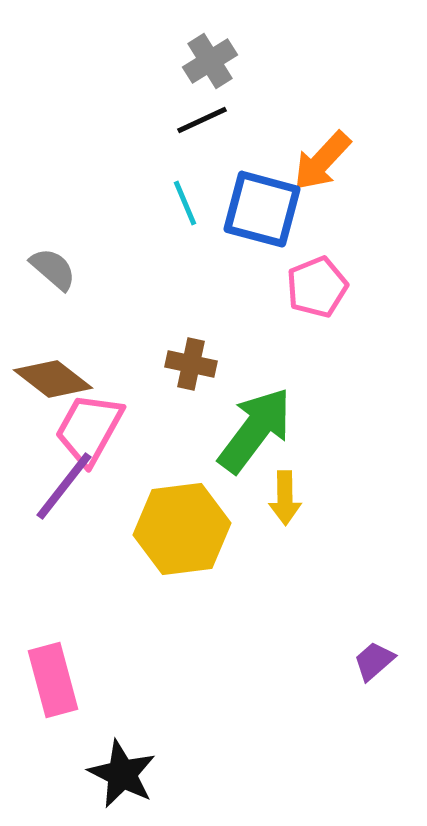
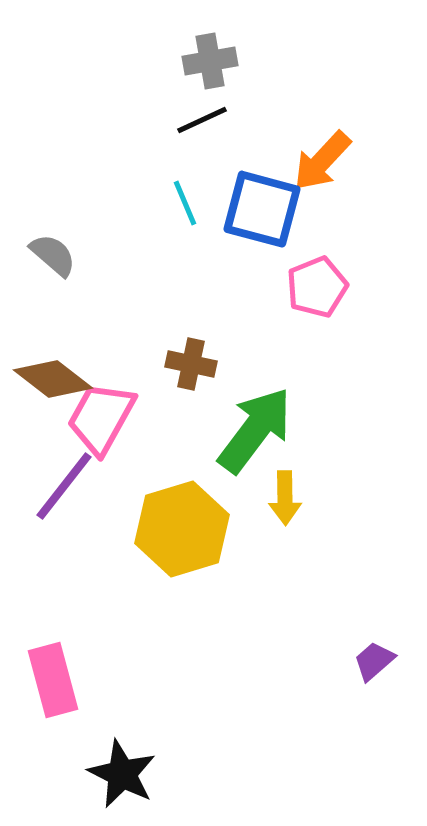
gray cross: rotated 22 degrees clockwise
gray semicircle: moved 14 px up
pink trapezoid: moved 12 px right, 11 px up
yellow hexagon: rotated 10 degrees counterclockwise
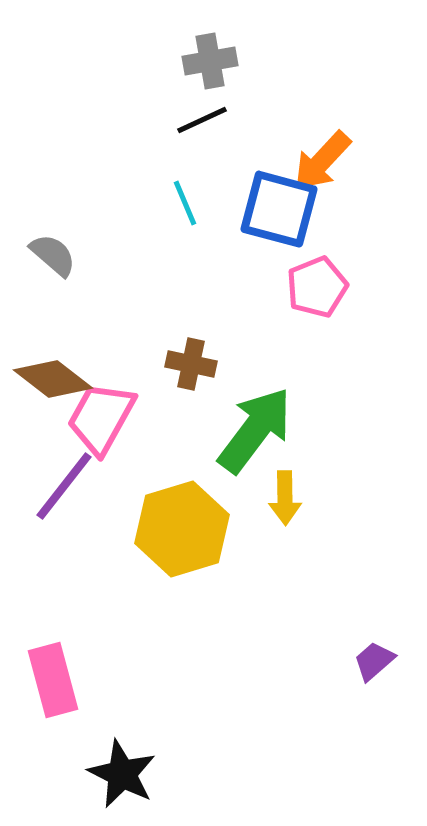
blue square: moved 17 px right
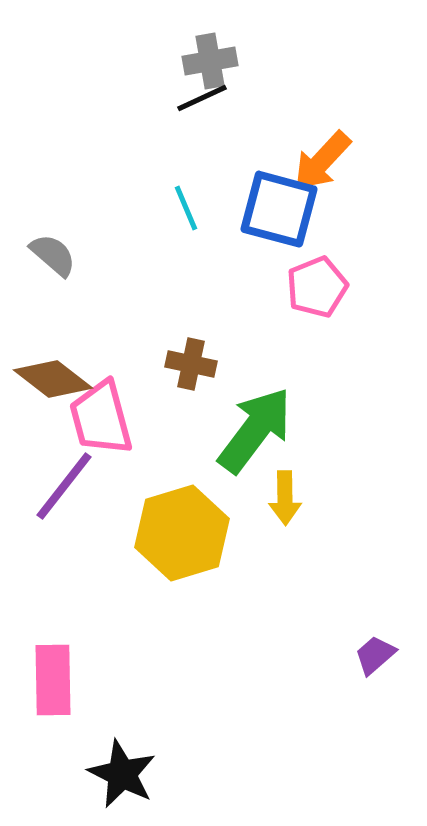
black line: moved 22 px up
cyan line: moved 1 px right, 5 px down
pink trapezoid: rotated 44 degrees counterclockwise
yellow hexagon: moved 4 px down
purple trapezoid: moved 1 px right, 6 px up
pink rectangle: rotated 14 degrees clockwise
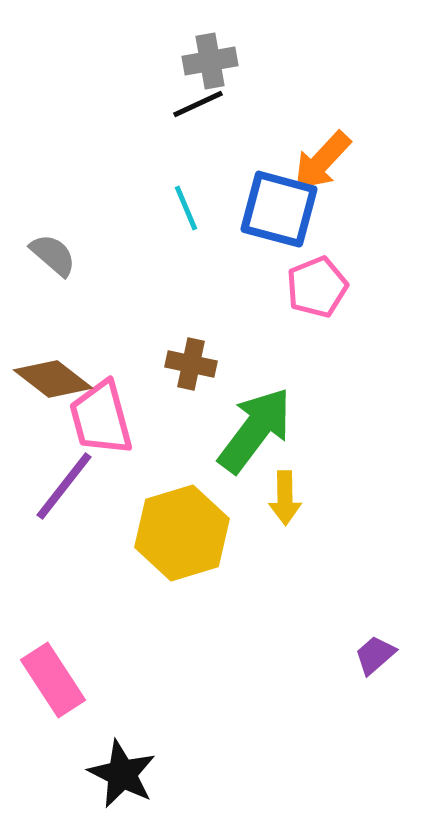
black line: moved 4 px left, 6 px down
pink rectangle: rotated 32 degrees counterclockwise
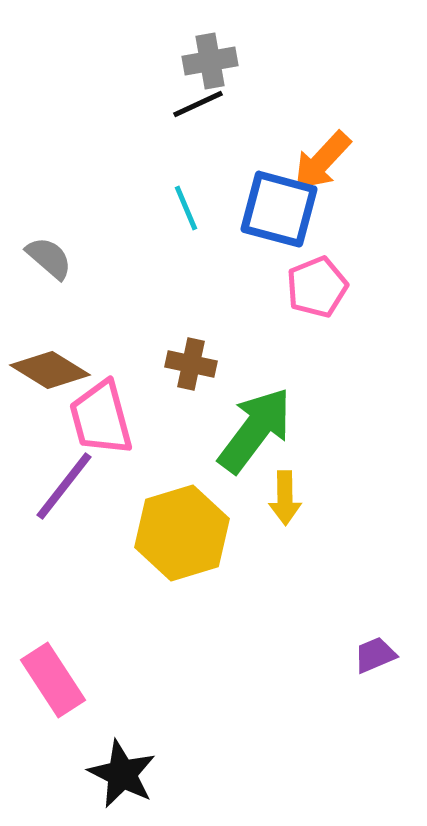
gray semicircle: moved 4 px left, 3 px down
brown diamond: moved 3 px left, 9 px up; rotated 6 degrees counterclockwise
purple trapezoid: rotated 18 degrees clockwise
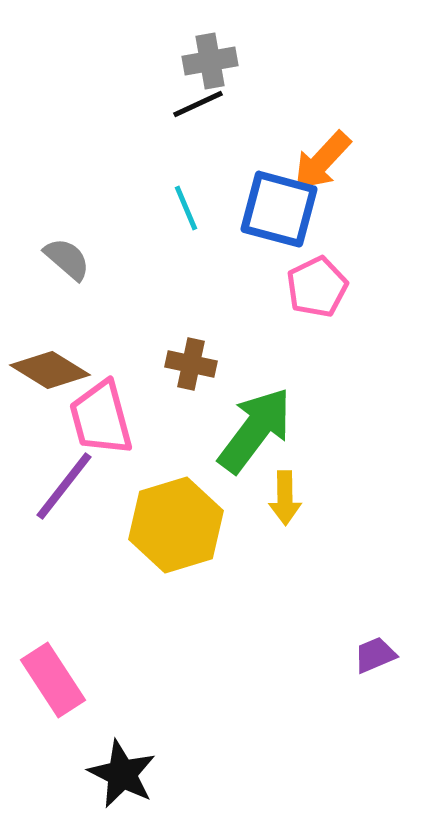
gray semicircle: moved 18 px right, 1 px down
pink pentagon: rotated 4 degrees counterclockwise
yellow hexagon: moved 6 px left, 8 px up
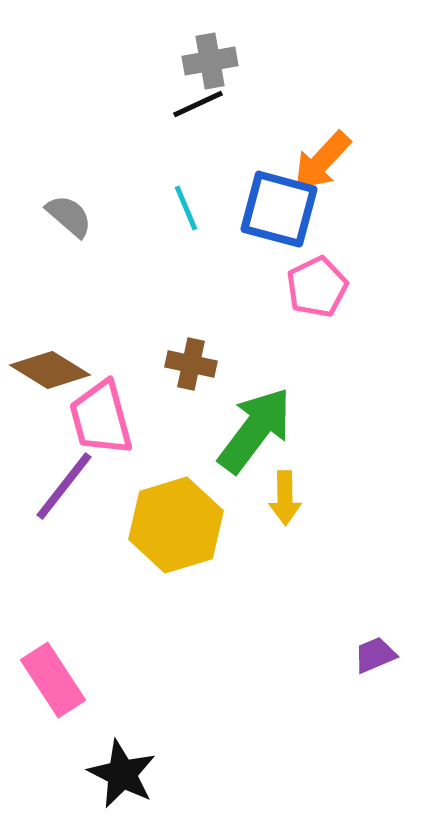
gray semicircle: moved 2 px right, 43 px up
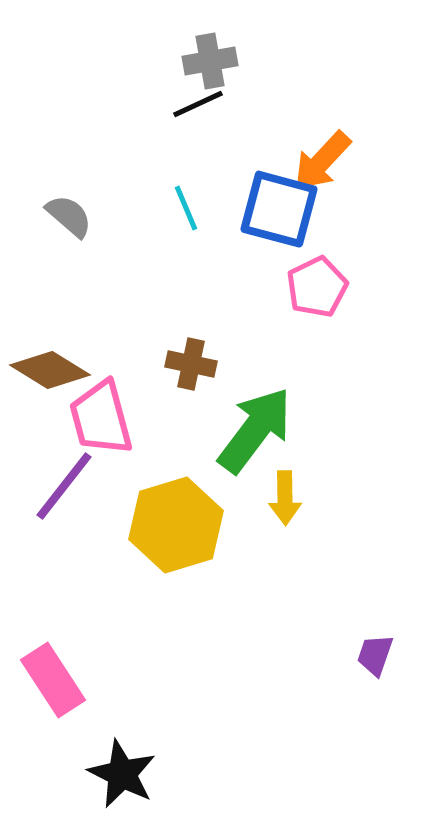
purple trapezoid: rotated 48 degrees counterclockwise
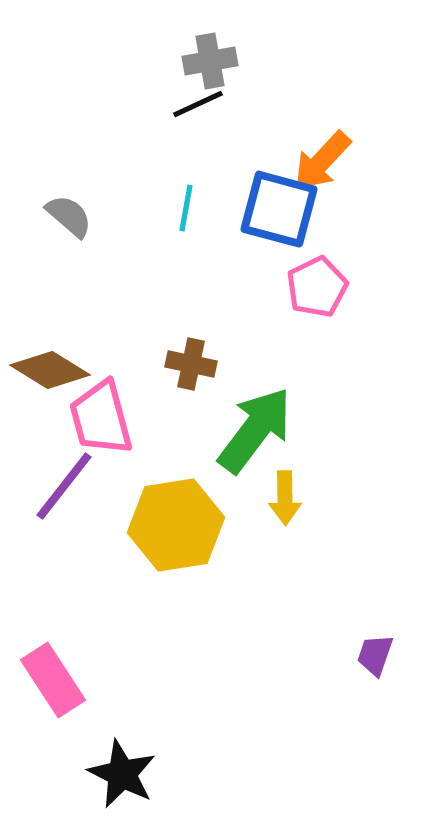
cyan line: rotated 33 degrees clockwise
yellow hexagon: rotated 8 degrees clockwise
